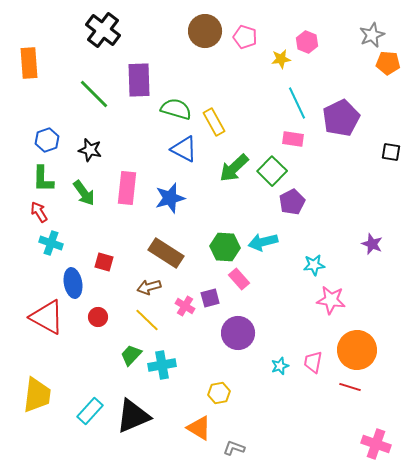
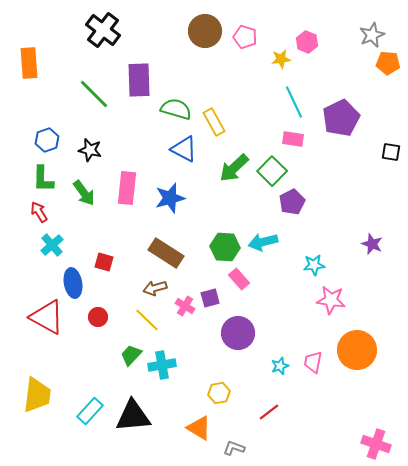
cyan line at (297, 103): moved 3 px left, 1 px up
cyan cross at (51, 243): moved 1 px right, 2 px down; rotated 30 degrees clockwise
brown arrow at (149, 287): moved 6 px right, 1 px down
red line at (350, 387): moved 81 px left, 25 px down; rotated 55 degrees counterclockwise
black triangle at (133, 416): rotated 18 degrees clockwise
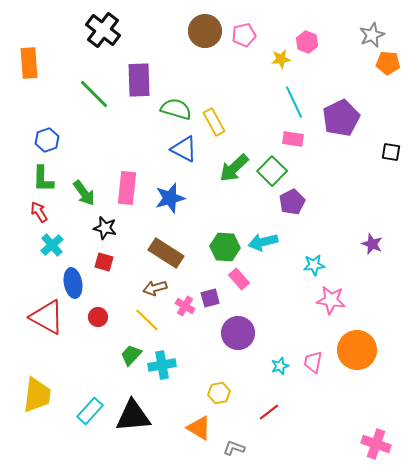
pink pentagon at (245, 37): moved 1 px left, 2 px up; rotated 30 degrees counterclockwise
black star at (90, 150): moved 15 px right, 78 px down
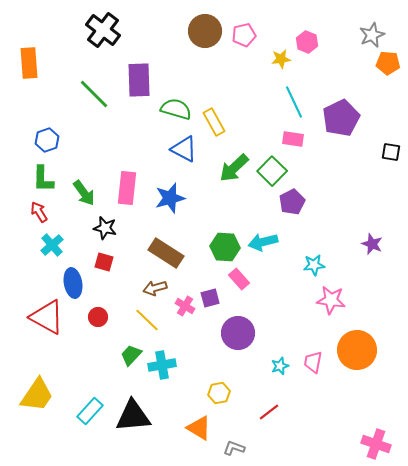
yellow trapezoid at (37, 395): rotated 27 degrees clockwise
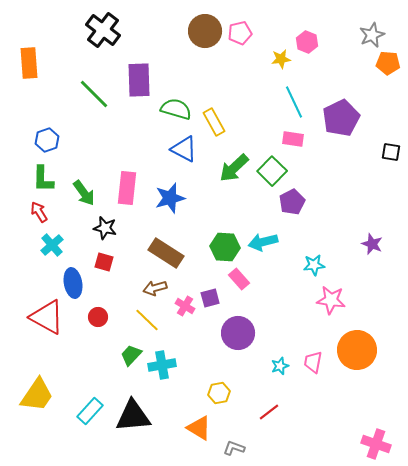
pink pentagon at (244, 35): moved 4 px left, 2 px up
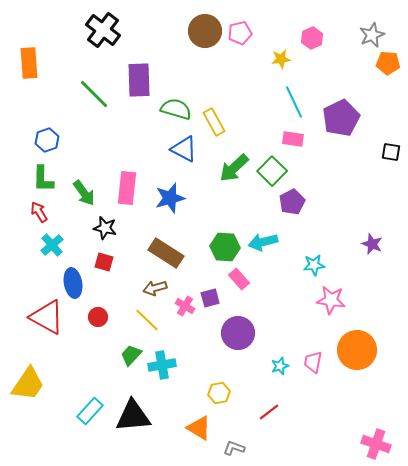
pink hexagon at (307, 42): moved 5 px right, 4 px up; rotated 15 degrees clockwise
yellow trapezoid at (37, 395): moved 9 px left, 11 px up
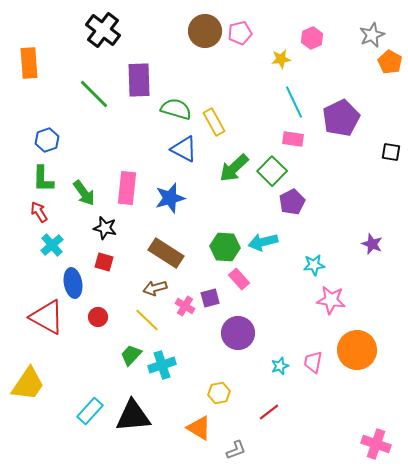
orange pentagon at (388, 63): moved 2 px right, 1 px up; rotated 25 degrees clockwise
cyan cross at (162, 365): rotated 8 degrees counterclockwise
gray L-shape at (234, 448): moved 2 px right, 2 px down; rotated 140 degrees clockwise
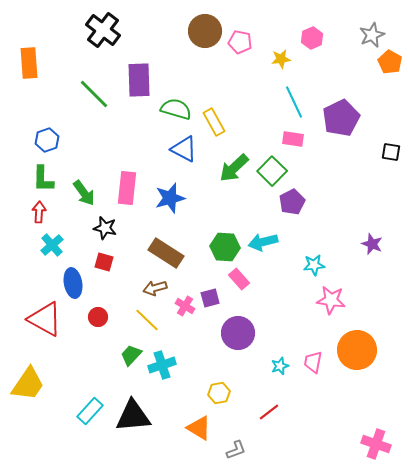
pink pentagon at (240, 33): moved 9 px down; rotated 25 degrees clockwise
red arrow at (39, 212): rotated 35 degrees clockwise
red triangle at (47, 317): moved 2 px left, 2 px down
